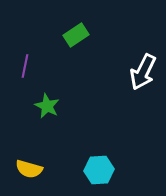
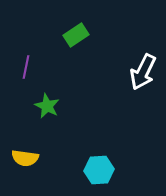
purple line: moved 1 px right, 1 px down
yellow semicircle: moved 4 px left, 11 px up; rotated 8 degrees counterclockwise
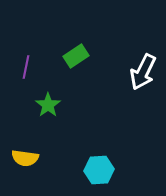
green rectangle: moved 21 px down
green star: moved 1 px right, 1 px up; rotated 10 degrees clockwise
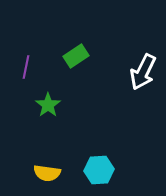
yellow semicircle: moved 22 px right, 15 px down
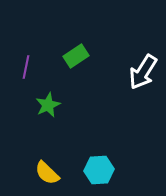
white arrow: rotated 6 degrees clockwise
green star: rotated 10 degrees clockwise
yellow semicircle: rotated 36 degrees clockwise
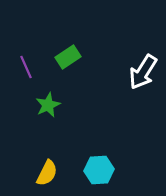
green rectangle: moved 8 px left, 1 px down
purple line: rotated 35 degrees counterclockwise
yellow semicircle: rotated 108 degrees counterclockwise
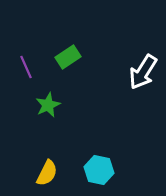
cyan hexagon: rotated 16 degrees clockwise
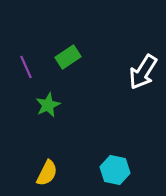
cyan hexagon: moved 16 px right
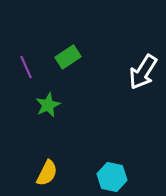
cyan hexagon: moved 3 px left, 7 px down
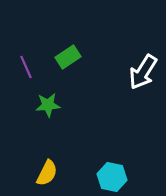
green star: rotated 20 degrees clockwise
